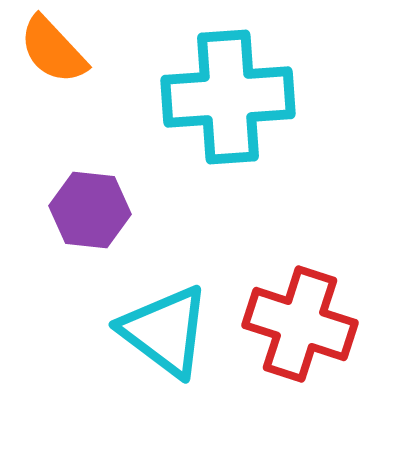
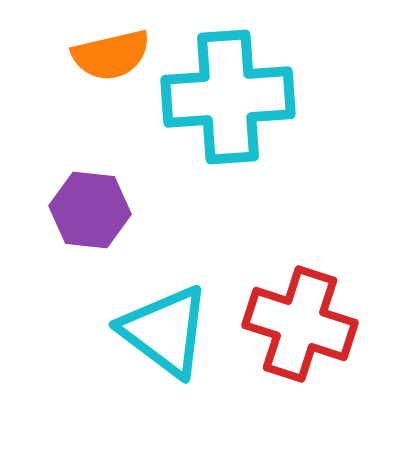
orange semicircle: moved 58 px right, 5 px down; rotated 60 degrees counterclockwise
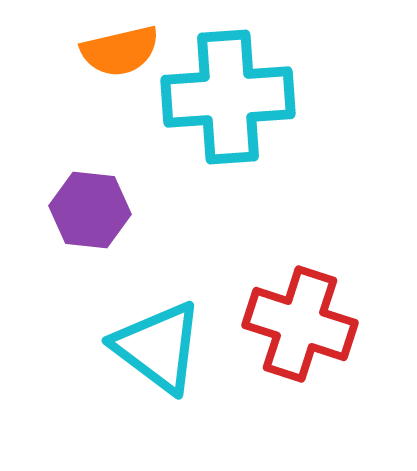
orange semicircle: moved 9 px right, 4 px up
cyan triangle: moved 7 px left, 16 px down
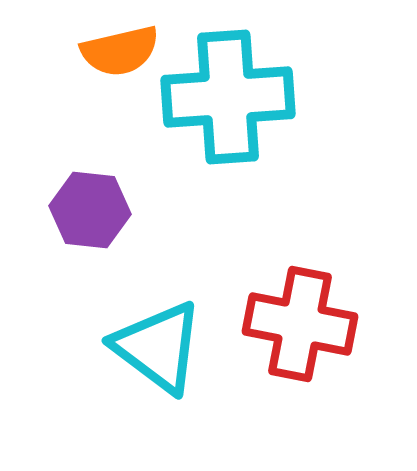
red cross: rotated 7 degrees counterclockwise
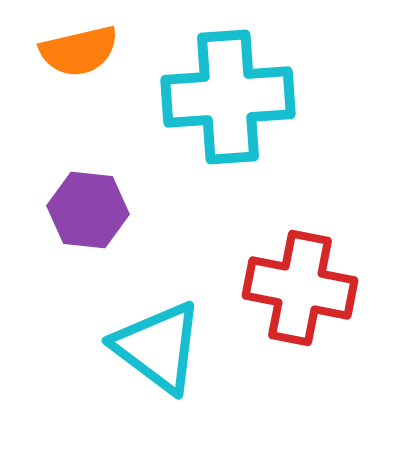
orange semicircle: moved 41 px left
purple hexagon: moved 2 px left
red cross: moved 36 px up
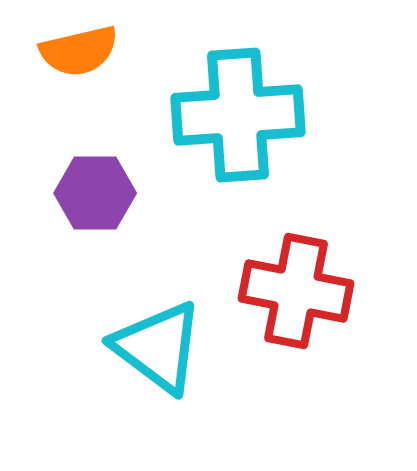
cyan cross: moved 10 px right, 18 px down
purple hexagon: moved 7 px right, 17 px up; rotated 6 degrees counterclockwise
red cross: moved 4 px left, 3 px down
